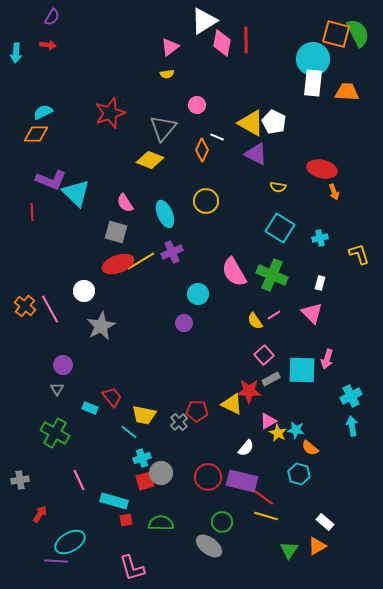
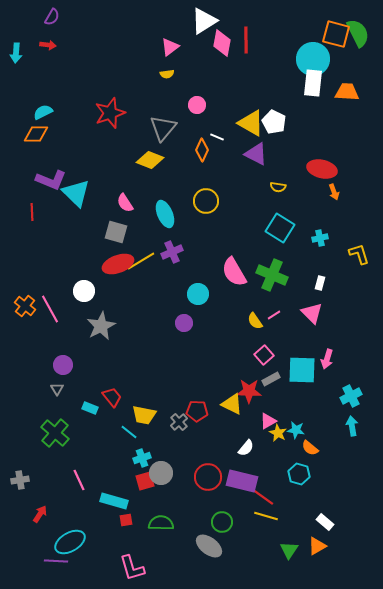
green cross at (55, 433): rotated 12 degrees clockwise
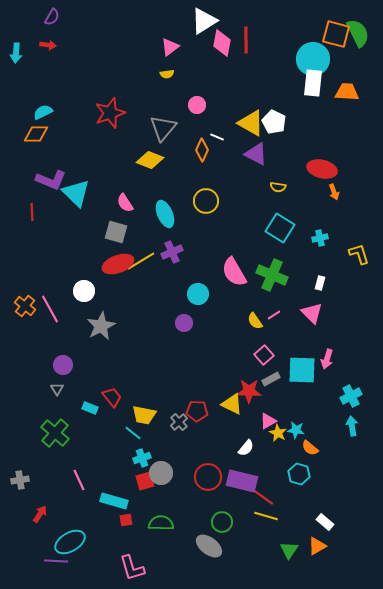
cyan line at (129, 432): moved 4 px right, 1 px down
